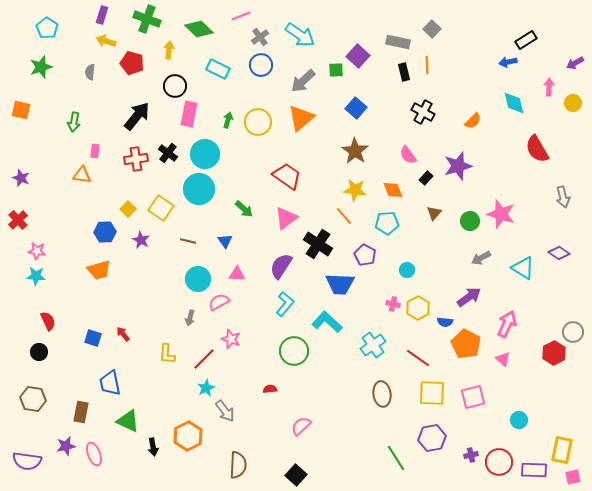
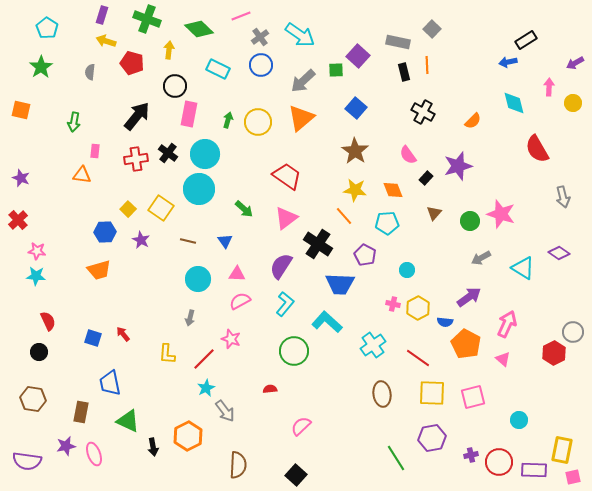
green star at (41, 67): rotated 15 degrees counterclockwise
pink semicircle at (219, 302): moved 21 px right, 1 px up
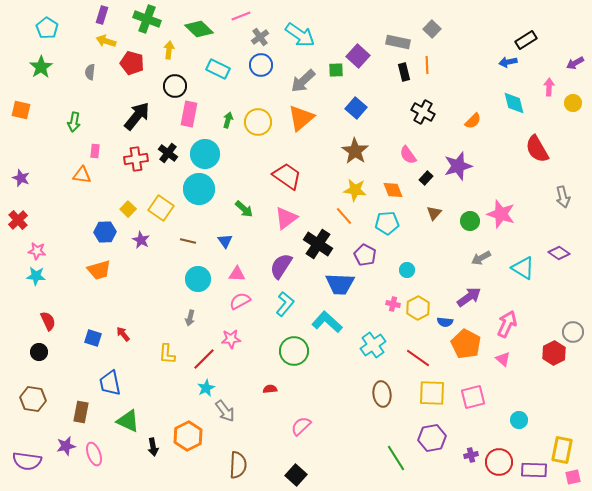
pink star at (231, 339): rotated 24 degrees counterclockwise
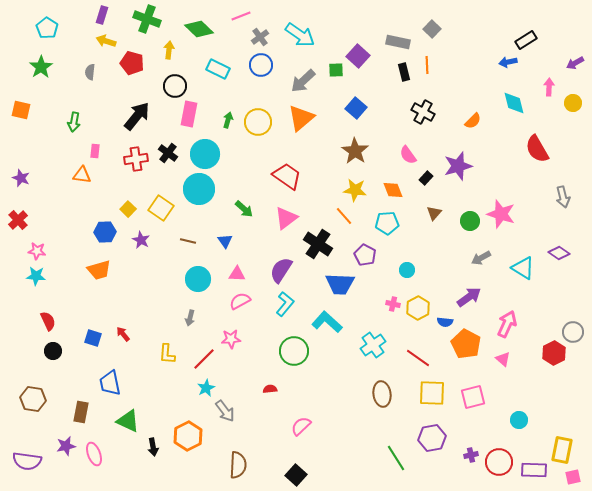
purple semicircle at (281, 266): moved 4 px down
black circle at (39, 352): moved 14 px right, 1 px up
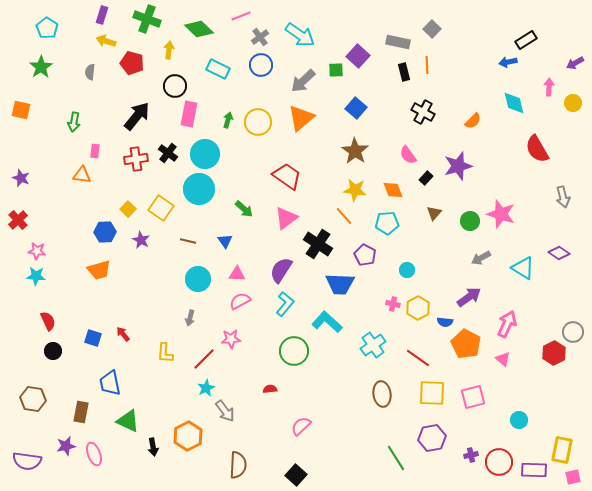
yellow L-shape at (167, 354): moved 2 px left, 1 px up
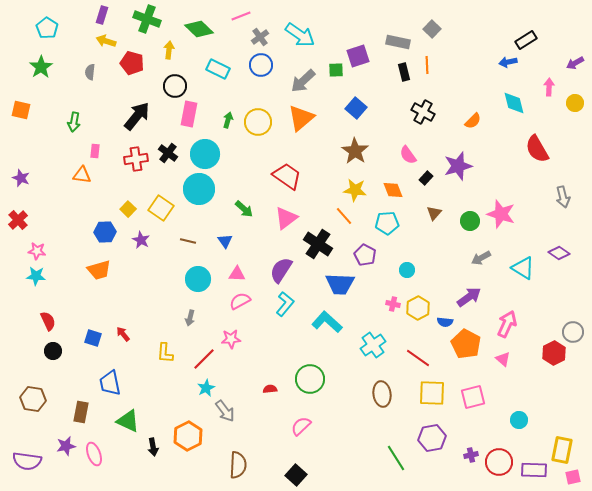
purple square at (358, 56): rotated 30 degrees clockwise
yellow circle at (573, 103): moved 2 px right
green circle at (294, 351): moved 16 px right, 28 px down
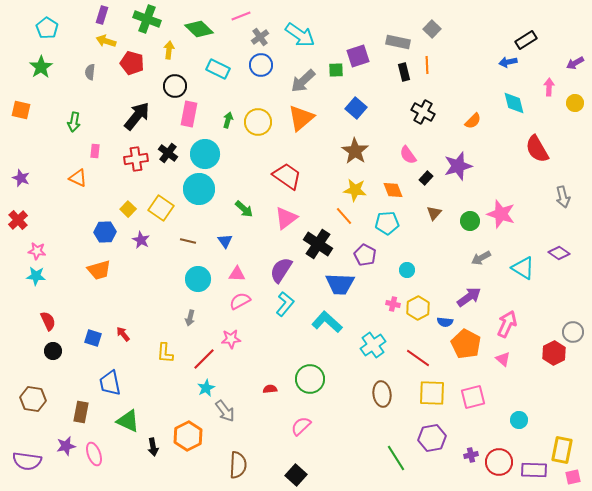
orange triangle at (82, 175): moved 4 px left, 3 px down; rotated 18 degrees clockwise
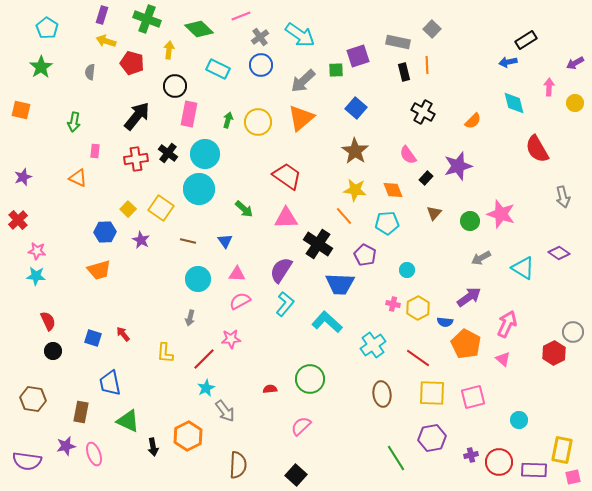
purple star at (21, 178): moved 2 px right, 1 px up; rotated 30 degrees clockwise
pink triangle at (286, 218): rotated 35 degrees clockwise
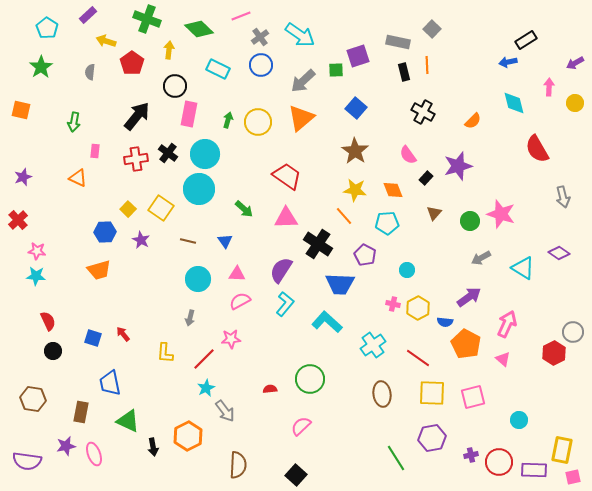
purple rectangle at (102, 15): moved 14 px left; rotated 30 degrees clockwise
red pentagon at (132, 63): rotated 20 degrees clockwise
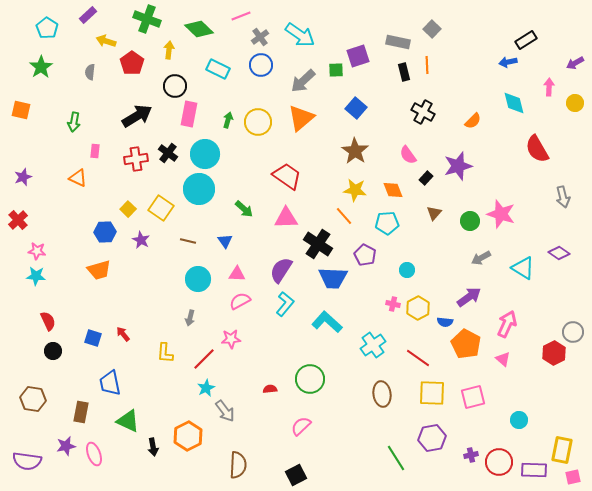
black arrow at (137, 116): rotated 20 degrees clockwise
blue trapezoid at (340, 284): moved 7 px left, 6 px up
black square at (296, 475): rotated 20 degrees clockwise
